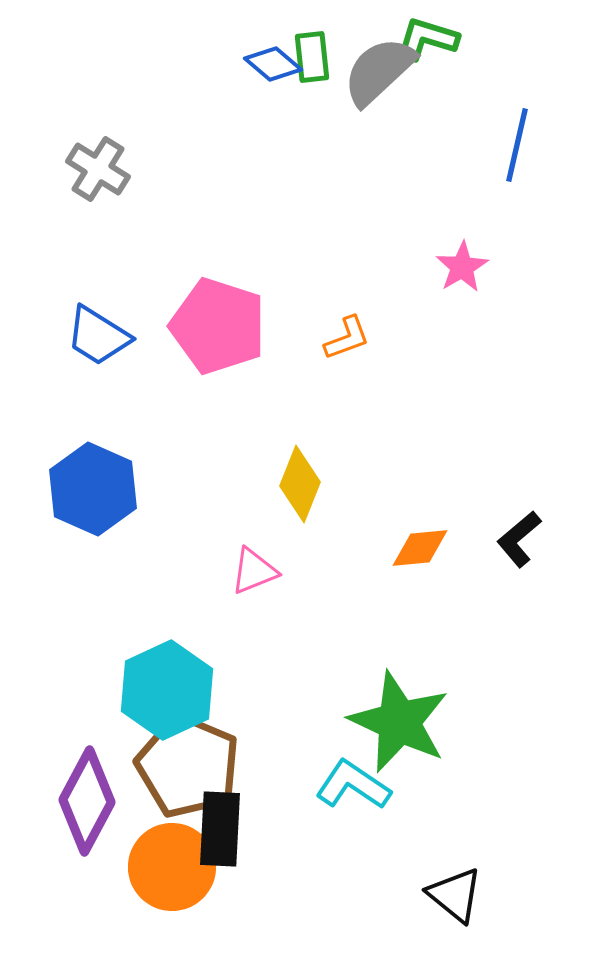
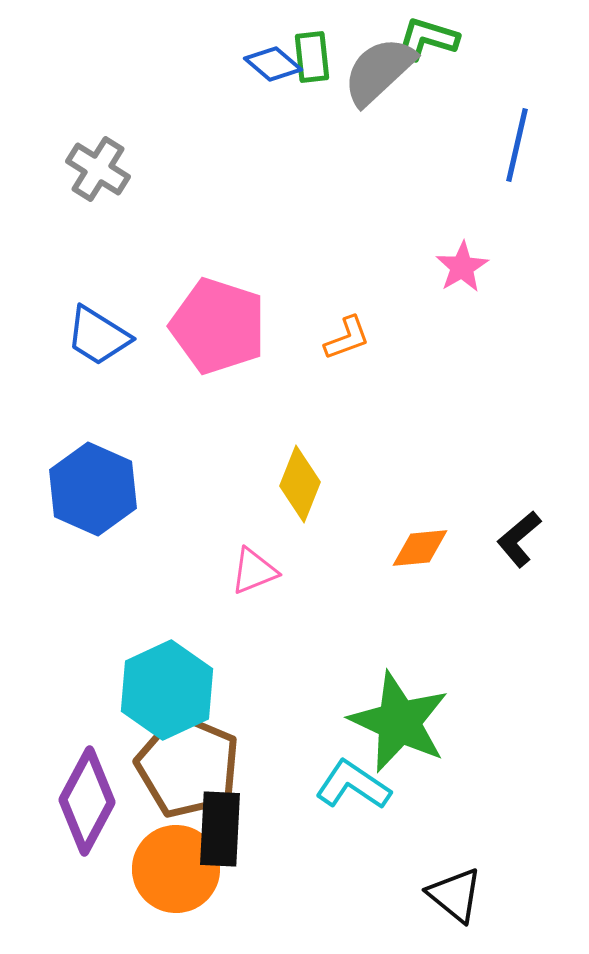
orange circle: moved 4 px right, 2 px down
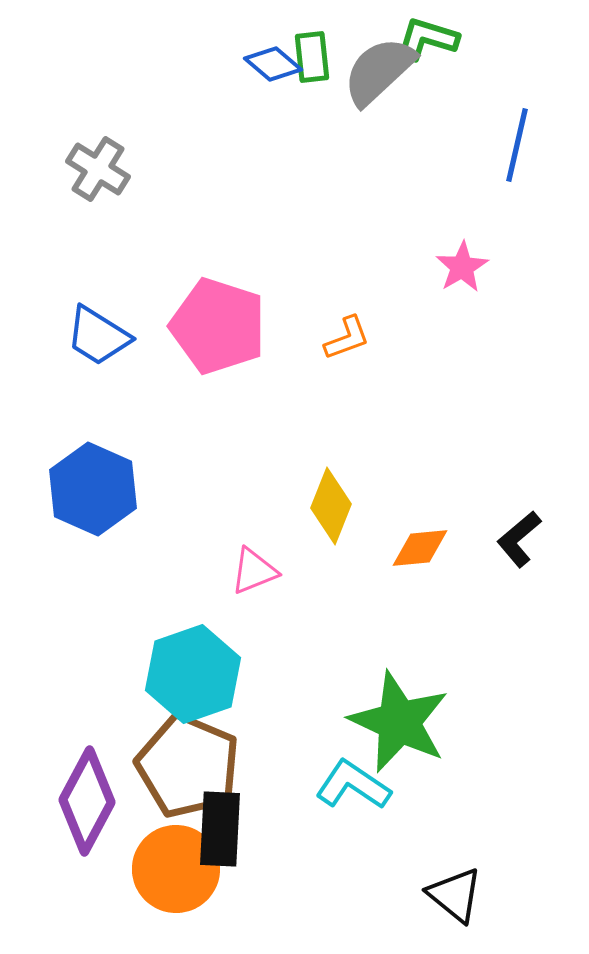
yellow diamond: moved 31 px right, 22 px down
cyan hexagon: moved 26 px right, 16 px up; rotated 6 degrees clockwise
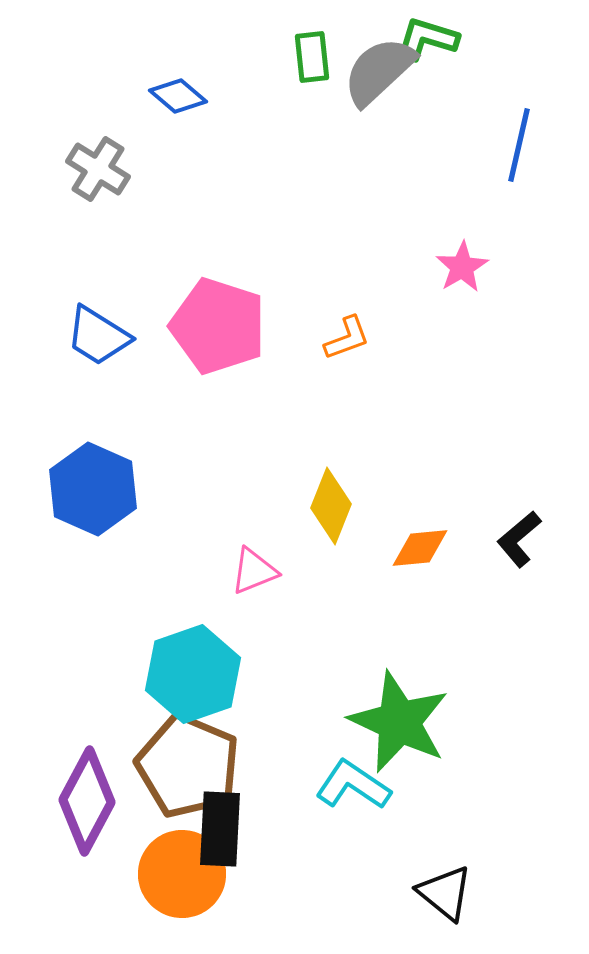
blue diamond: moved 95 px left, 32 px down
blue line: moved 2 px right
orange circle: moved 6 px right, 5 px down
black triangle: moved 10 px left, 2 px up
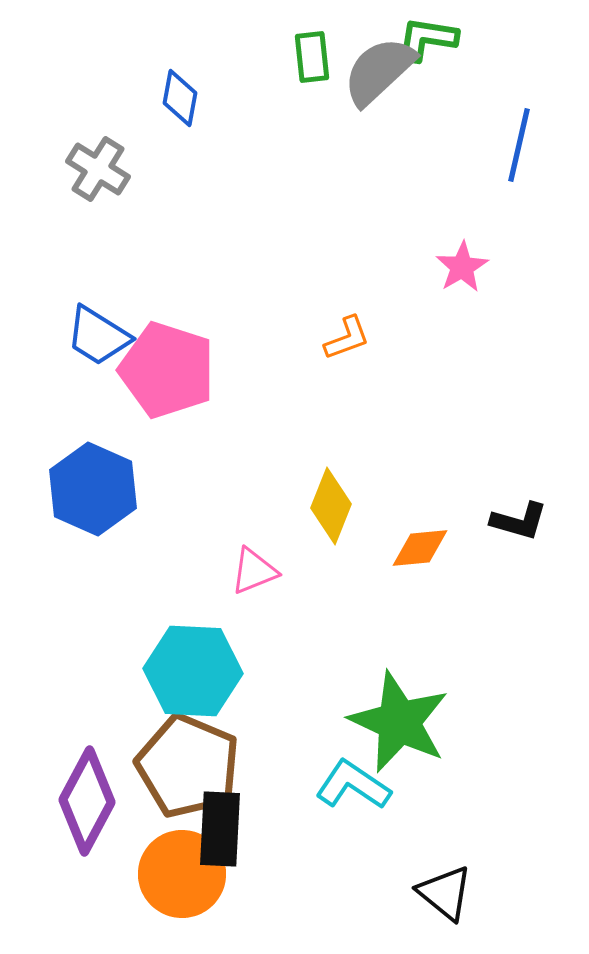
green L-shape: rotated 8 degrees counterclockwise
blue diamond: moved 2 px right, 2 px down; rotated 60 degrees clockwise
pink pentagon: moved 51 px left, 44 px down
black L-shape: moved 18 px up; rotated 124 degrees counterclockwise
cyan hexagon: moved 3 px up; rotated 22 degrees clockwise
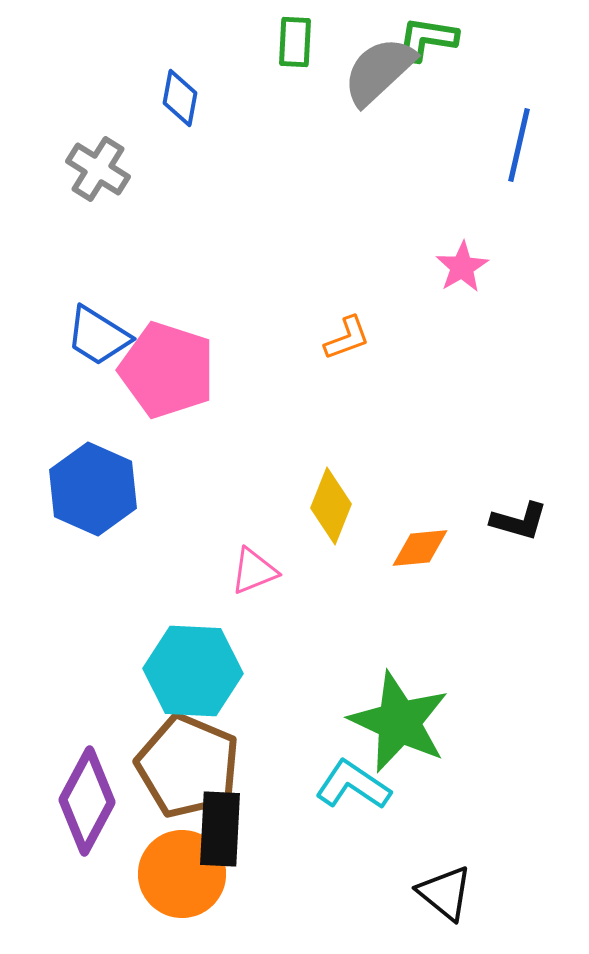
green rectangle: moved 17 px left, 15 px up; rotated 9 degrees clockwise
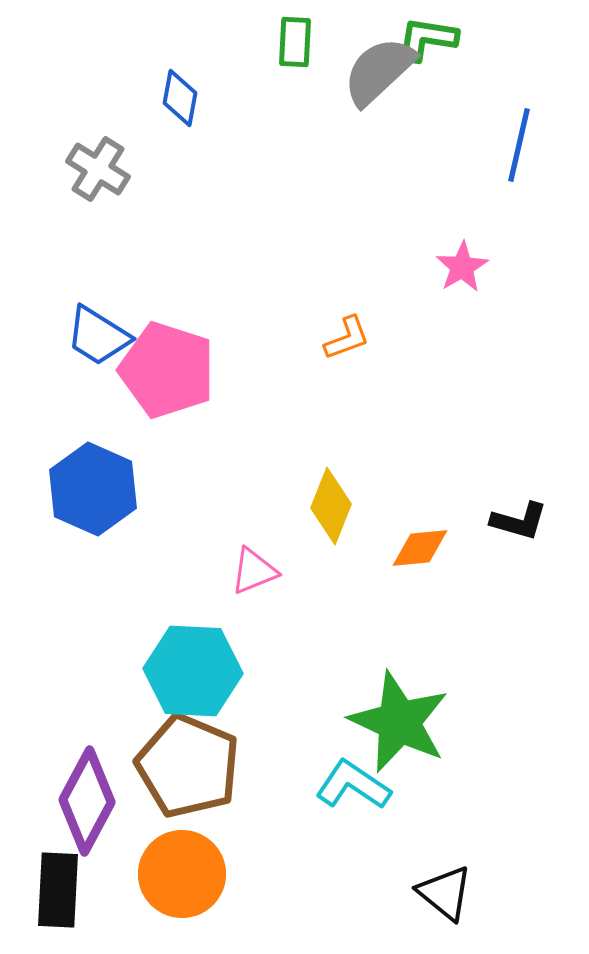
black rectangle: moved 162 px left, 61 px down
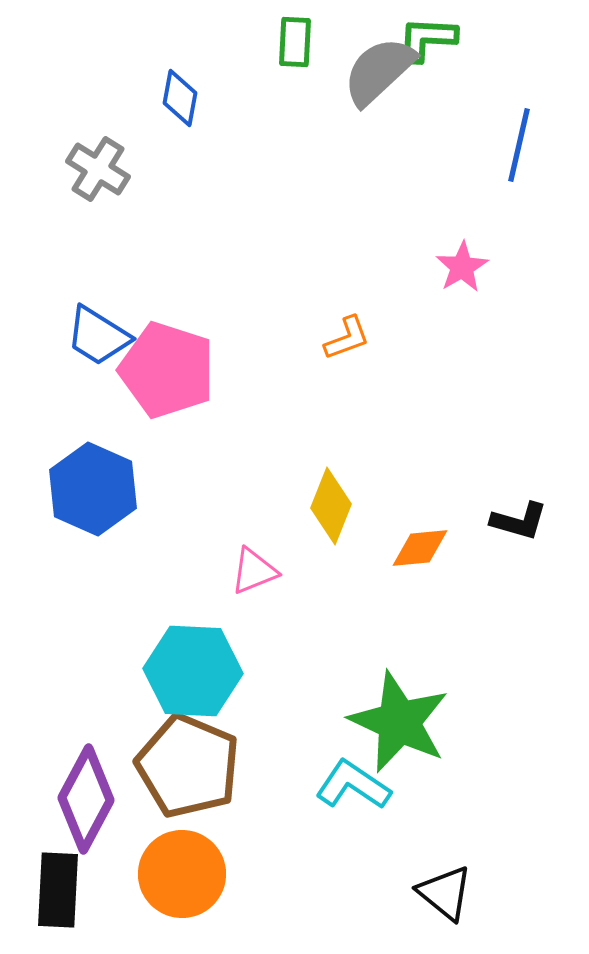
green L-shape: rotated 6 degrees counterclockwise
purple diamond: moved 1 px left, 2 px up
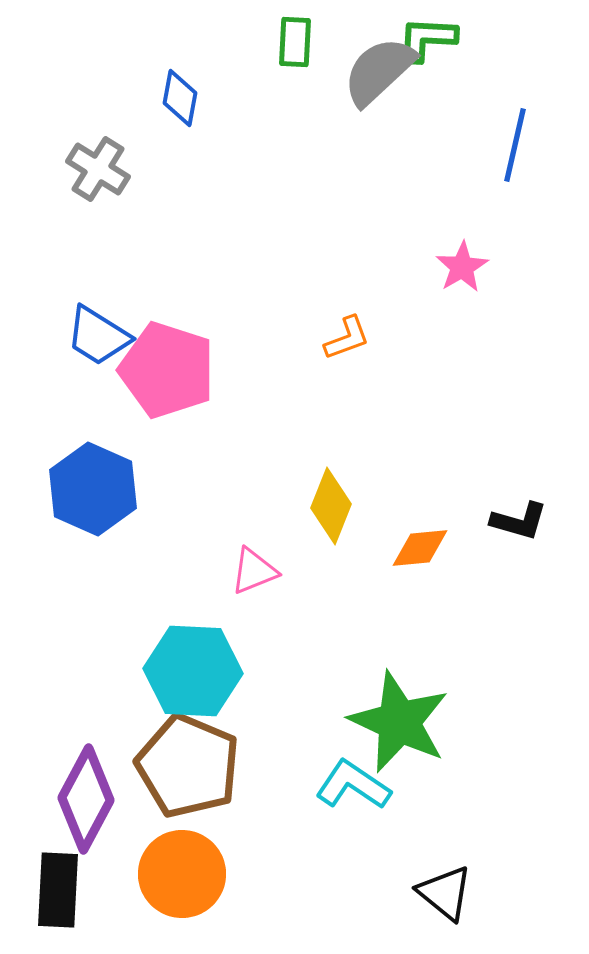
blue line: moved 4 px left
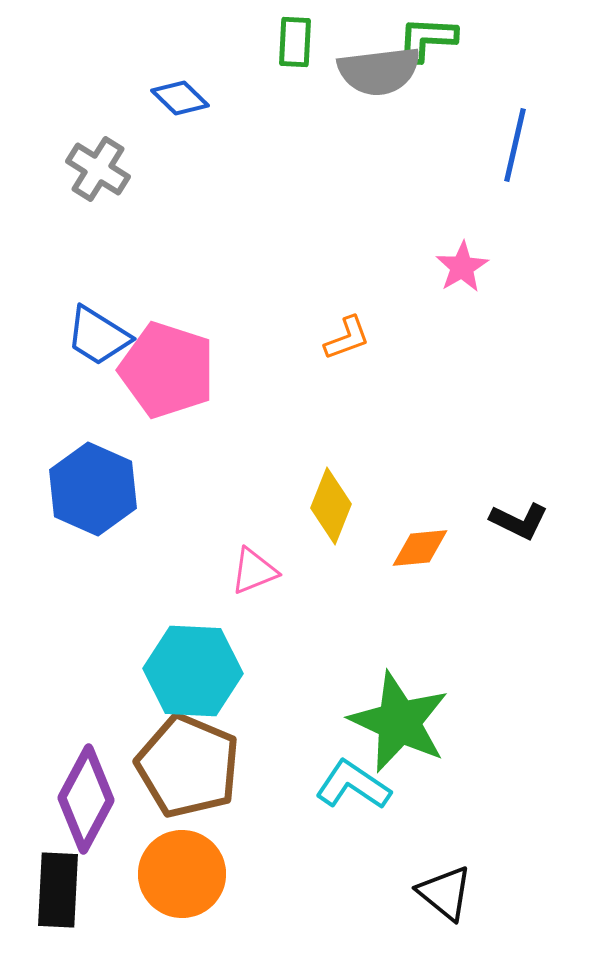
gray semicircle: rotated 144 degrees counterclockwise
blue diamond: rotated 56 degrees counterclockwise
black L-shape: rotated 10 degrees clockwise
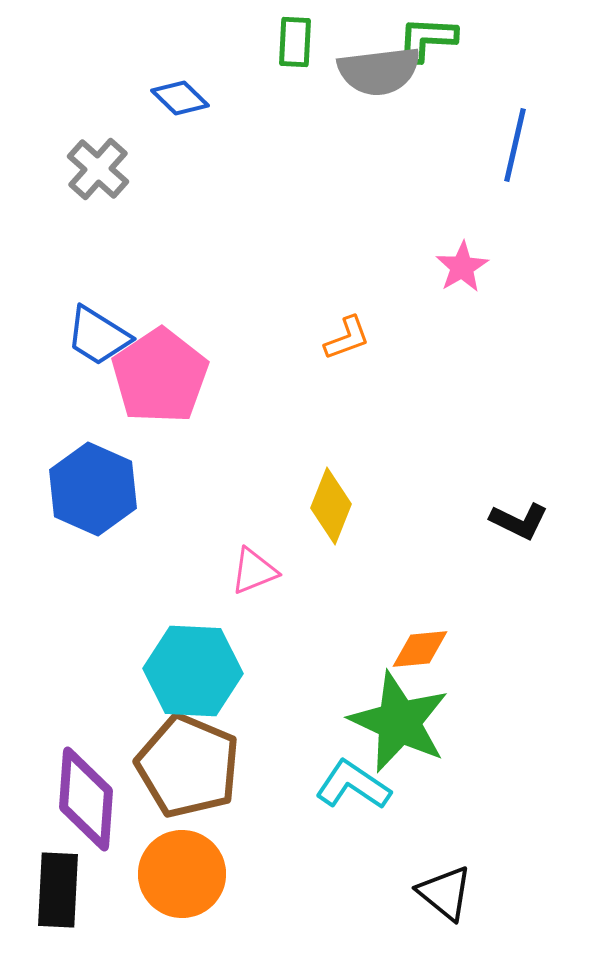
gray cross: rotated 10 degrees clockwise
pink pentagon: moved 7 px left, 6 px down; rotated 20 degrees clockwise
orange diamond: moved 101 px down
purple diamond: rotated 24 degrees counterclockwise
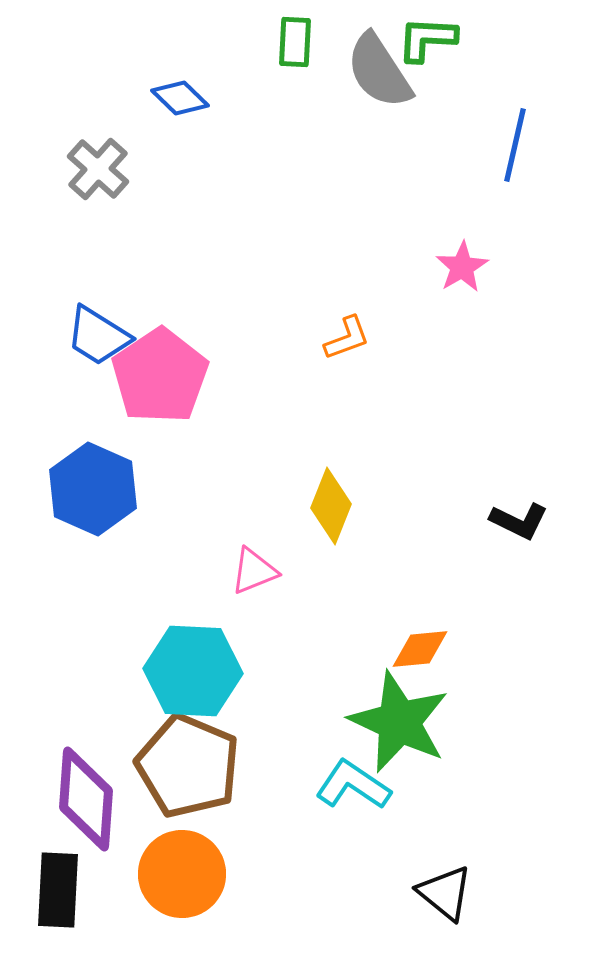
gray semicircle: rotated 64 degrees clockwise
